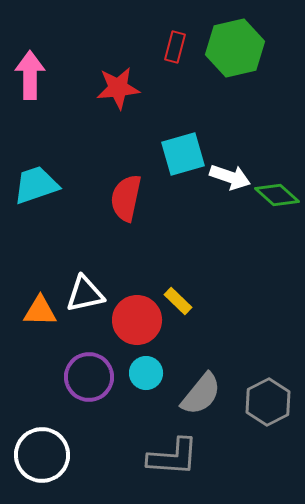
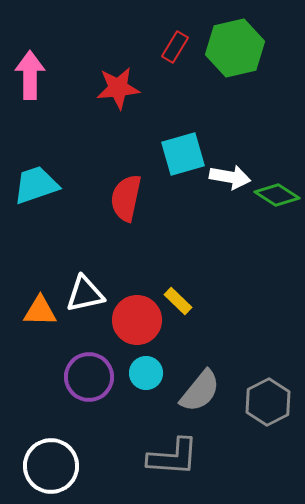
red rectangle: rotated 16 degrees clockwise
white arrow: rotated 9 degrees counterclockwise
green diamond: rotated 9 degrees counterclockwise
gray semicircle: moved 1 px left, 3 px up
white circle: moved 9 px right, 11 px down
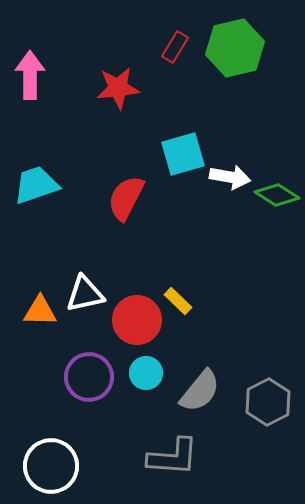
red semicircle: rotated 15 degrees clockwise
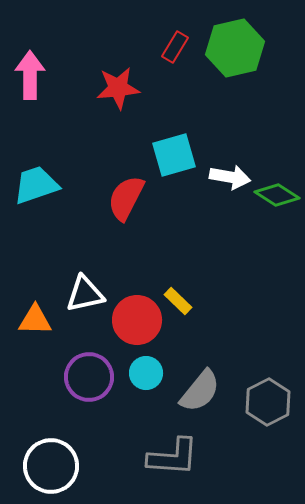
cyan square: moved 9 px left, 1 px down
orange triangle: moved 5 px left, 9 px down
